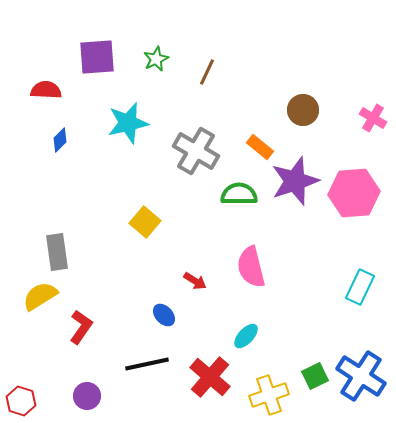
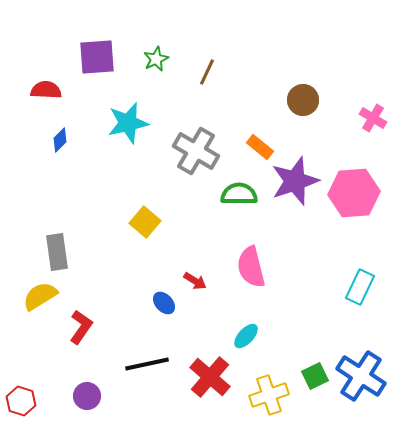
brown circle: moved 10 px up
blue ellipse: moved 12 px up
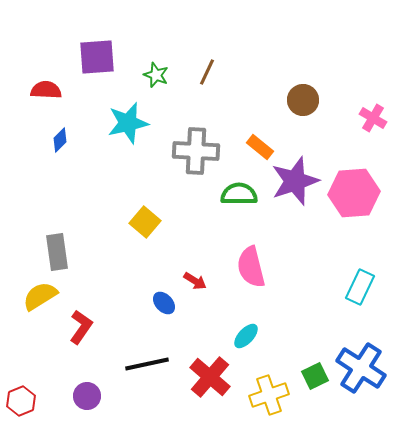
green star: moved 16 px down; rotated 25 degrees counterclockwise
gray cross: rotated 27 degrees counterclockwise
blue cross: moved 8 px up
red hexagon: rotated 20 degrees clockwise
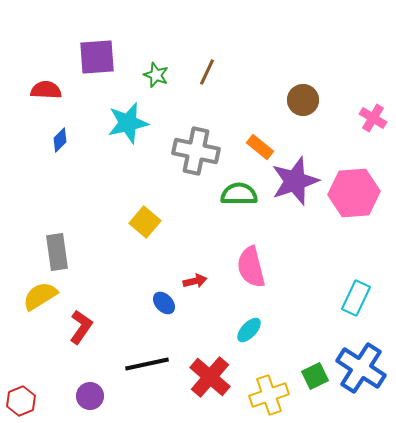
gray cross: rotated 9 degrees clockwise
red arrow: rotated 45 degrees counterclockwise
cyan rectangle: moved 4 px left, 11 px down
cyan ellipse: moved 3 px right, 6 px up
purple circle: moved 3 px right
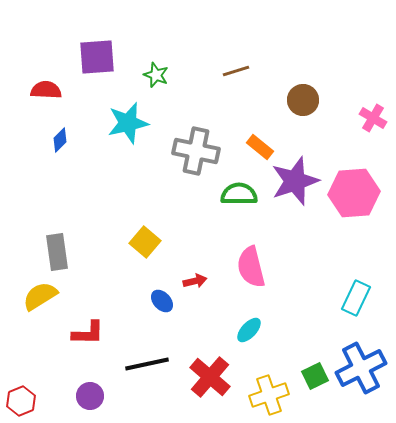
brown line: moved 29 px right, 1 px up; rotated 48 degrees clockwise
yellow square: moved 20 px down
blue ellipse: moved 2 px left, 2 px up
red L-shape: moved 7 px right, 6 px down; rotated 56 degrees clockwise
blue cross: rotated 30 degrees clockwise
